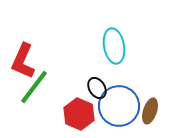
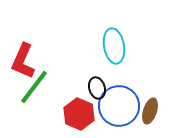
black ellipse: rotated 15 degrees clockwise
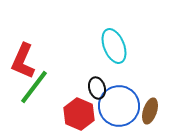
cyan ellipse: rotated 12 degrees counterclockwise
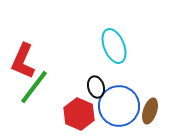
black ellipse: moved 1 px left, 1 px up
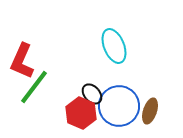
red L-shape: moved 1 px left
black ellipse: moved 4 px left, 7 px down; rotated 25 degrees counterclockwise
red hexagon: moved 2 px right, 1 px up
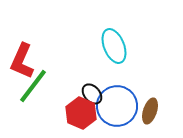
green line: moved 1 px left, 1 px up
blue circle: moved 2 px left
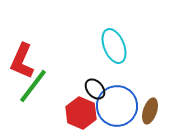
black ellipse: moved 3 px right, 5 px up
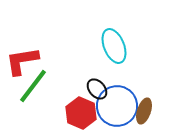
red L-shape: rotated 57 degrees clockwise
black ellipse: moved 2 px right
brown ellipse: moved 6 px left
